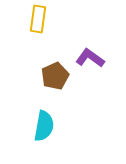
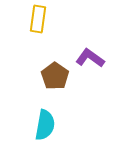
brown pentagon: rotated 12 degrees counterclockwise
cyan semicircle: moved 1 px right, 1 px up
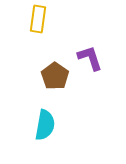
purple L-shape: rotated 36 degrees clockwise
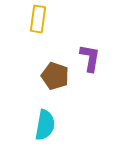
purple L-shape: rotated 28 degrees clockwise
brown pentagon: rotated 16 degrees counterclockwise
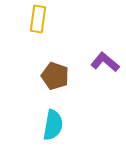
purple L-shape: moved 15 px right, 4 px down; rotated 60 degrees counterclockwise
cyan semicircle: moved 8 px right
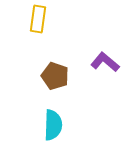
cyan semicircle: rotated 8 degrees counterclockwise
